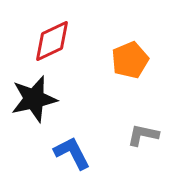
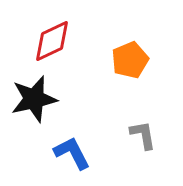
gray L-shape: rotated 68 degrees clockwise
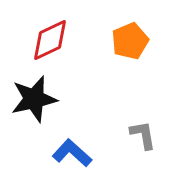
red diamond: moved 2 px left, 1 px up
orange pentagon: moved 19 px up
blue L-shape: rotated 21 degrees counterclockwise
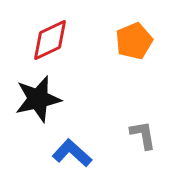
orange pentagon: moved 4 px right
black star: moved 4 px right
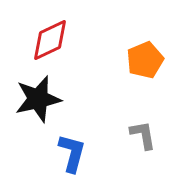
orange pentagon: moved 11 px right, 19 px down
blue L-shape: rotated 63 degrees clockwise
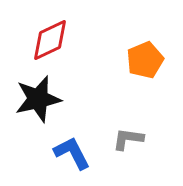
gray L-shape: moved 15 px left, 4 px down; rotated 72 degrees counterclockwise
blue L-shape: rotated 42 degrees counterclockwise
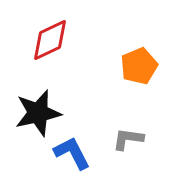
orange pentagon: moved 6 px left, 6 px down
black star: moved 14 px down
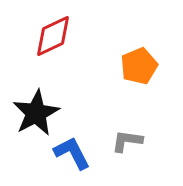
red diamond: moved 3 px right, 4 px up
black star: moved 2 px left; rotated 15 degrees counterclockwise
gray L-shape: moved 1 px left, 2 px down
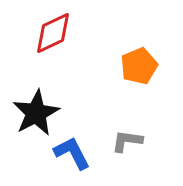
red diamond: moved 3 px up
